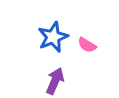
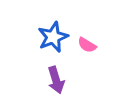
purple arrow: moved 1 px right, 1 px up; rotated 140 degrees clockwise
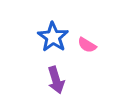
blue star: rotated 16 degrees counterclockwise
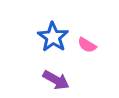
purple arrow: rotated 44 degrees counterclockwise
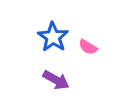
pink semicircle: moved 1 px right, 2 px down
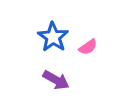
pink semicircle: rotated 66 degrees counterclockwise
